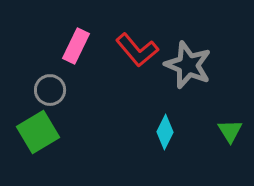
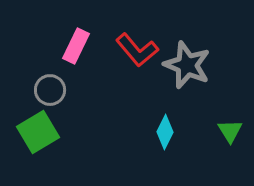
gray star: moved 1 px left
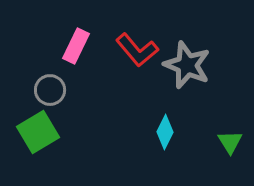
green triangle: moved 11 px down
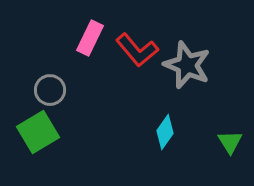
pink rectangle: moved 14 px right, 8 px up
cyan diamond: rotated 8 degrees clockwise
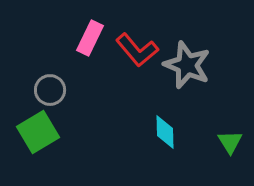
cyan diamond: rotated 36 degrees counterclockwise
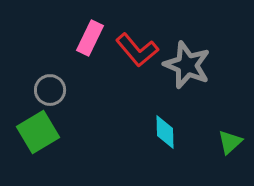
green triangle: rotated 20 degrees clockwise
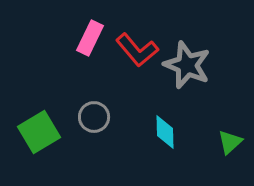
gray circle: moved 44 px right, 27 px down
green square: moved 1 px right
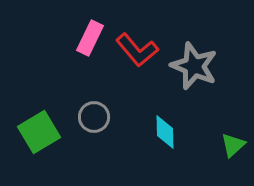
gray star: moved 7 px right, 1 px down
green triangle: moved 3 px right, 3 px down
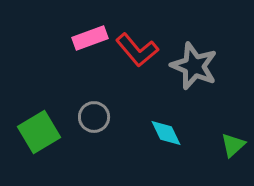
pink rectangle: rotated 44 degrees clockwise
cyan diamond: moved 1 px right, 1 px down; rotated 24 degrees counterclockwise
